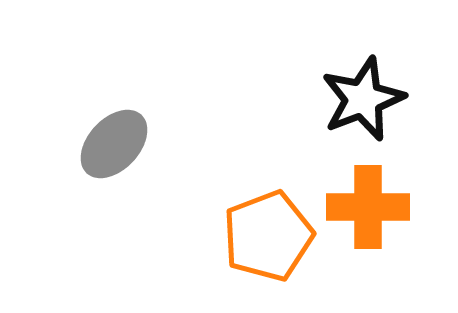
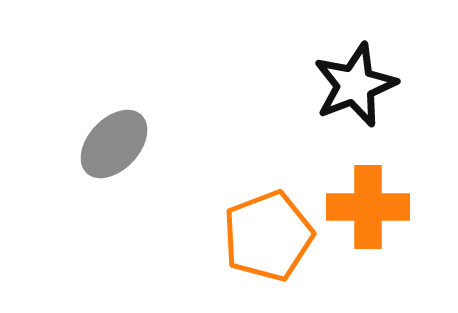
black star: moved 8 px left, 14 px up
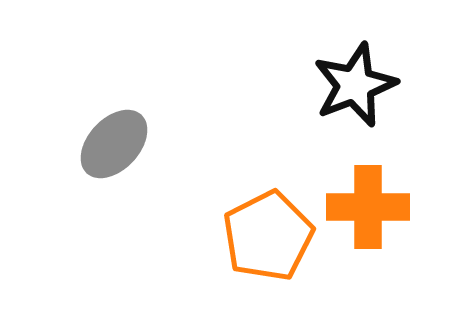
orange pentagon: rotated 6 degrees counterclockwise
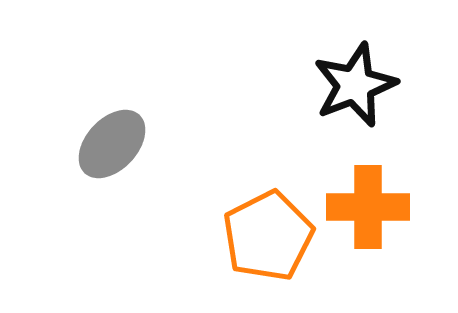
gray ellipse: moved 2 px left
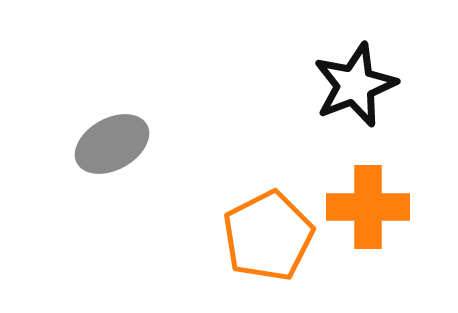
gray ellipse: rotated 18 degrees clockwise
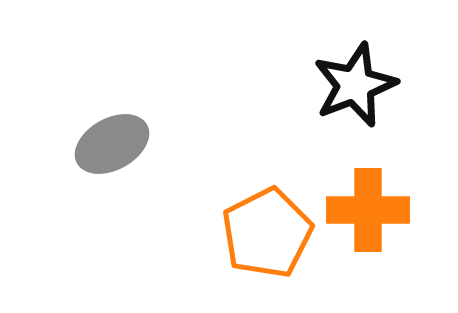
orange cross: moved 3 px down
orange pentagon: moved 1 px left, 3 px up
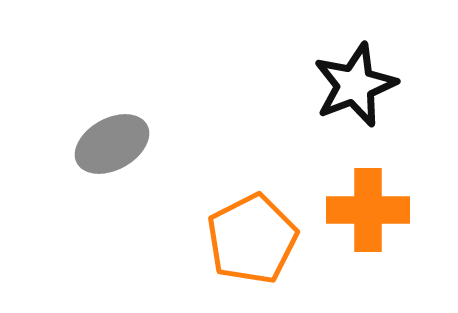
orange pentagon: moved 15 px left, 6 px down
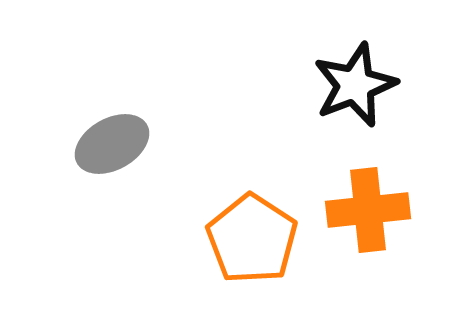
orange cross: rotated 6 degrees counterclockwise
orange pentagon: rotated 12 degrees counterclockwise
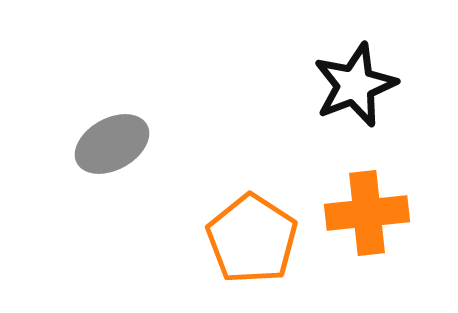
orange cross: moved 1 px left, 3 px down
